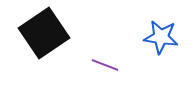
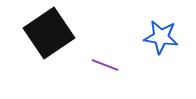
black square: moved 5 px right
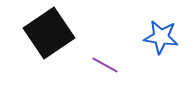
purple line: rotated 8 degrees clockwise
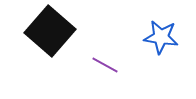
black square: moved 1 px right, 2 px up; rotated 15 degrees counterclockwise
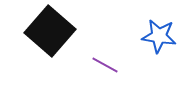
blue star: moved 2 px left, 1 px up
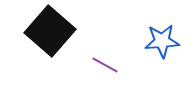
blue star: moved 3 px right, 5 px down; rotated 12 degrees counterclockwise
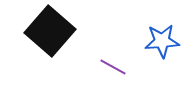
purple line: moved 8 px right, 2 px down
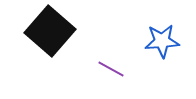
purple line: moved 2 px left, 2 px down
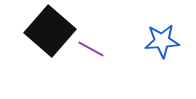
purple line: moved 20 px left, 20 px up
